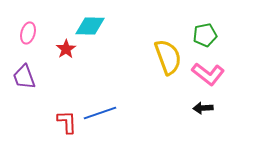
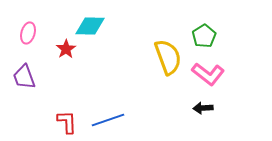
green pentagon: moved 1 px left, 1 px down; rotated 20 degrees counterclockwise
blue line: moved 8 px right, 7 px down
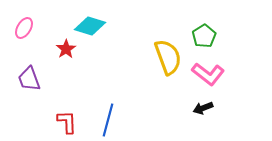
cyan diamond: rotated 16 degrees clockwise
pink ellipse: moved 4 px left, 5 px up; rotated 15 degrees clockwise
purple trapezoid: moved 5 px right, 2 px down
black arrow: rotated 18 degrees counterclockwise
blue line: rotated 56 degrees counterclockwise
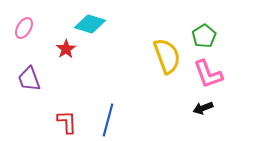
cyan diamond: moved 2 px up
yellow semicircle: moved 1 px left, 1 px up
pink L-shape: rotated 32 degrees clockwise
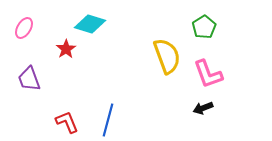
green pentagon: moved 9 px up
red L-shape: rotated 20 degrees counterclockwise
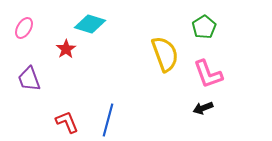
yellow semicircle: moved 2 px left, 2 px up
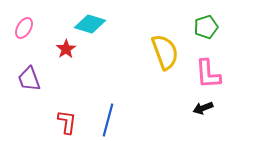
green pentagon: moved 2 px right; rotated 15 degrees clockwise
yellow semicircle: moved 2 px up
pink L-shape: rotated 16 degrees clockwise
red L-shape: rotated 30 degrees clockwise
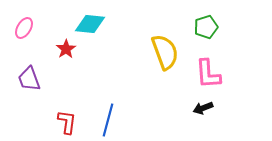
cyan diamond: rotated 12 degrees counterclockwise
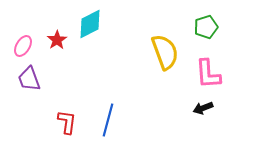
cyan diamond: rotated 32 degrees counterclockwise
pink ellipse: moved 1 px left, 18 px down
red star: moved 9 px left, 9 px up
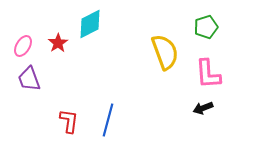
red star: moved 1 px right, 3 px down
red L-shape: moved 2 px right, 1 px up
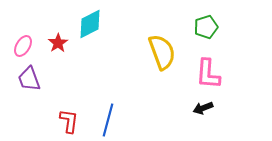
yellow semicircle: moved 3 px left
pink L-shape: rotated 8 degrees clockwise
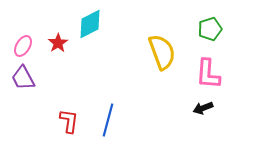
green pentagon: moved 4 px right, 2 px down
purple trapezoid: moved 6 px left, 1 px up; rotated 8 degrees counterclockwise
